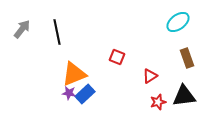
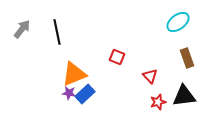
red triangle: rotated 42 degrees counterclockwise
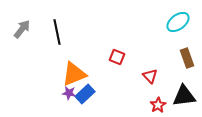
red star: moved 3 px down; rotated 14 degrees counterclockwise
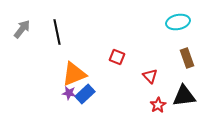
cyan ellipse: rotated 25 degrees clockwise
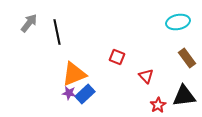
gray arrow: moved 7 px right, 6 px up
brown rectangle: rotated 18 degrees counterclockwise
red triangle: moved 4 px left
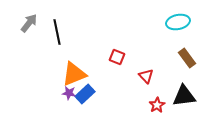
red star: moved 1 px left
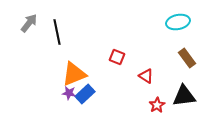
red triangle: rotated 14 degrees counterclockwise
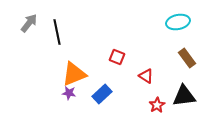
blue rectangle: moved 17 px right
